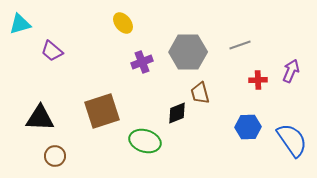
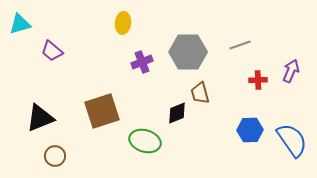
yellow ellipse: rotated 45 degrees clockwise
black triangle: rotated 24 degrees counterclockwise
blue hexagon: moved 2 px right, 3 px down
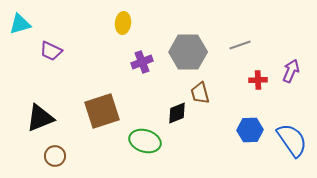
purple trapezoid: moved 1 px left; rotated 15 degrees counterclockwise
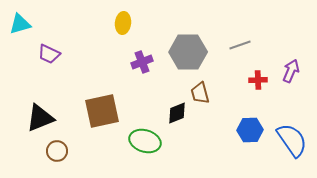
purple trapezoid: moved 2 px left, 3 px down
brown square: rotated 6 degrees clockwise
brown circle: moved 2 px right, 5 px up
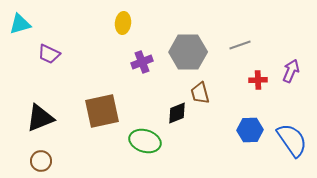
brown circle: moved 16 px left, 10 px down
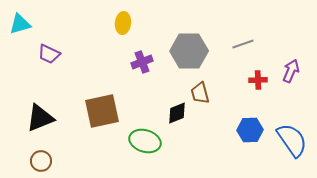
gray line: moved 3 px right, 1 px up
gray hexagon: moved 1 px right, 1 px up
